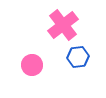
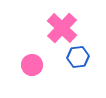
pink cross: moved 1 px left, 3 px down; rotated 8 degrees counterclockwise
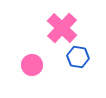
blue hexagon: rotated 15 degrees clockwise
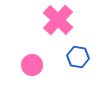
pink cross: moved 4 px left, 8 px up
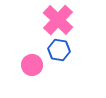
blue hexagon: moved 19 px left, 7 px up
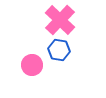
pink cross: moved 2 px right
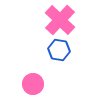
pink circle: moved 1 px right, 19 px down
